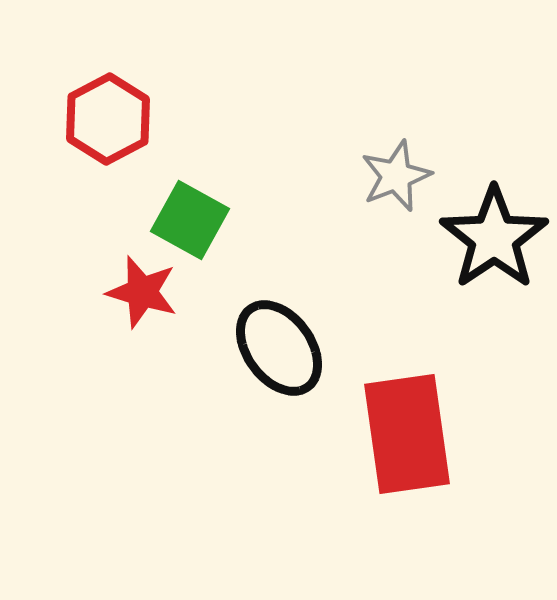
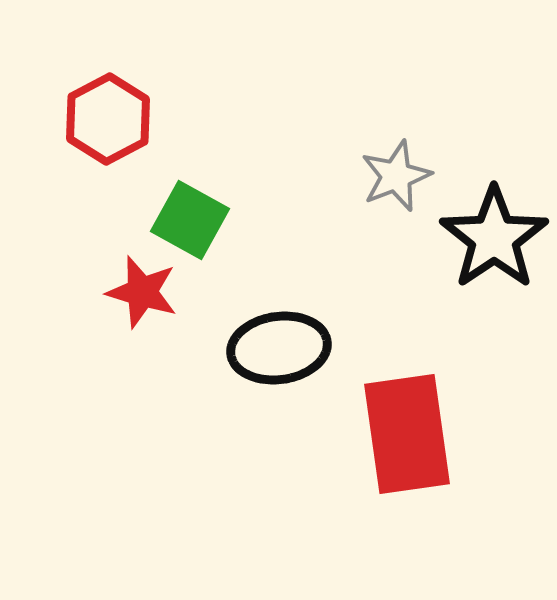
black ellipse: rotated 62 degrees counterclockwise
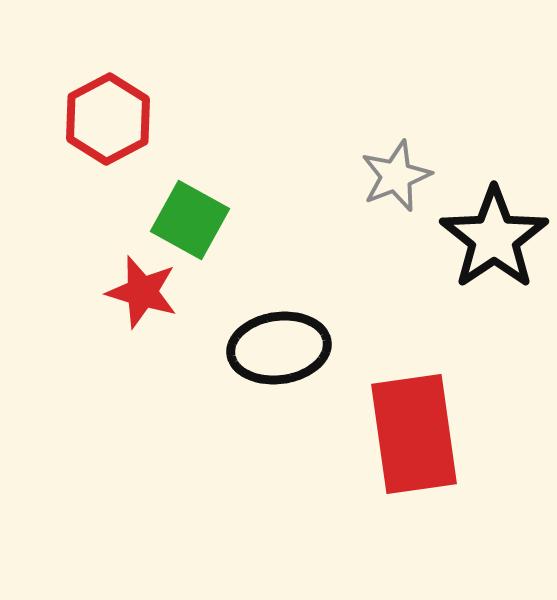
red rectangle: moved 7 px right
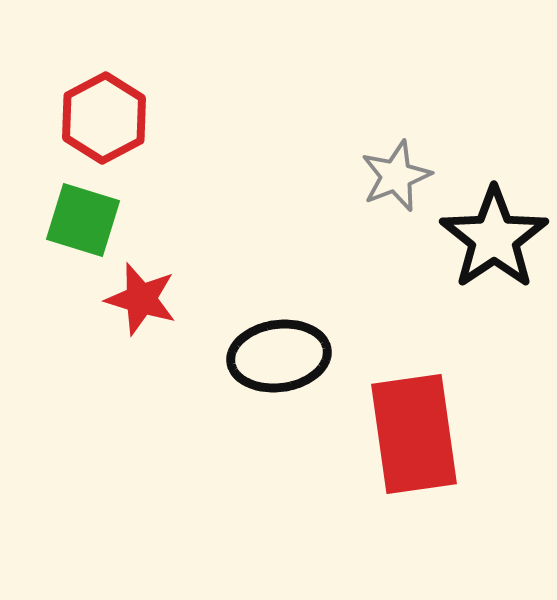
red hexagon: moved 4 px left, 1 px up
green square: moved 107 px left; rotated 12 degrees counterclockwise
red star: moved 1 px left, 7 px down
black ellipse: moved 8 px down
